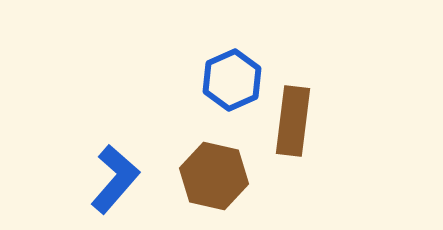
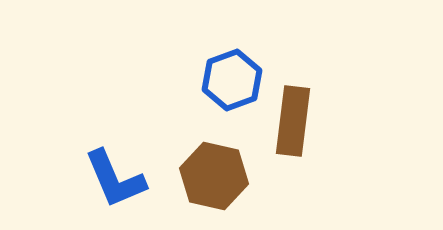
blue hexagon: rotated 4 degrees clockwise
blue L-shape: rotated 116 degrees clockwise
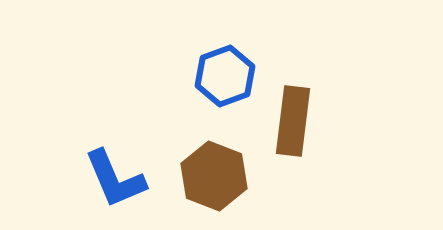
blue hexagon: moved 7 px left, 4 px up
brown hexagon: rotated 8 degrees clockwise
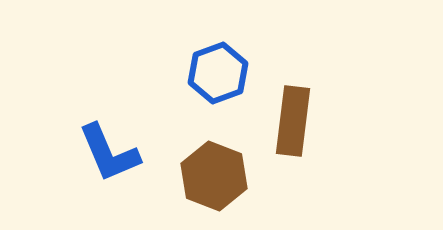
blue hexagon: moved 7 px left, 3 px up
blue L-shape: moved 6 px left, 26 px up
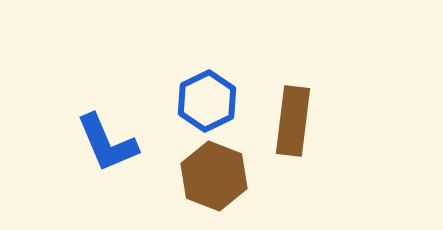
blue hexagon: moved 11 px left, 28 px down; rotated 6 degrees counterclockwise
blue L-shape: moved 2 px left, 10 px up
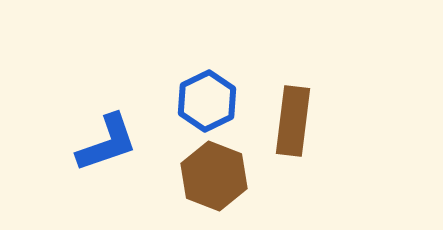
blue L-shape: rotated 86 degrees counterclockwise
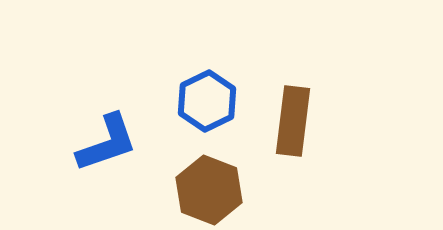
brown hexagon: moved 5 px left, 14 px down
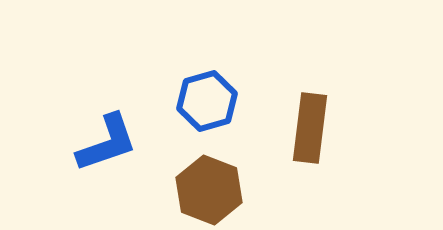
blue hexagon: rotated 10 degrees clockwise
brown rectangle: moved 17 px right, 7 px down
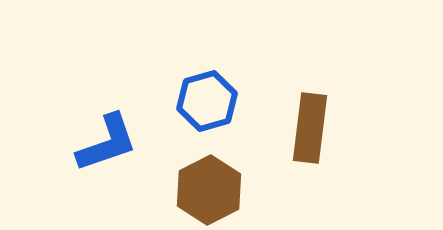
brown hexagon: rotated 12 degrees clockwise
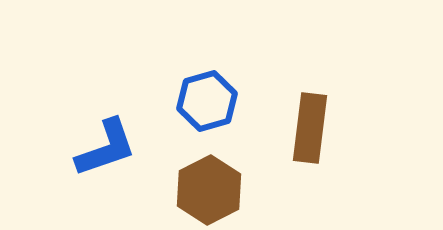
blue L-shape: moved 1 px left, 5 px down
